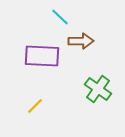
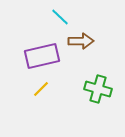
purple rectangle: rotated 16 degrees counterclockwise
green cross: rotated 20 degrees counterclockwise
yellow line: moved 6 px right, 17 px up
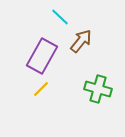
brown arrow: rotated 50 degrees counterclockwise
purple rectangle: rotated 48 degrees counterclockwise
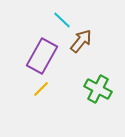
cyan line: moved 2 px right, 3 px down
green cross: rotated 12 degrees clockwise
